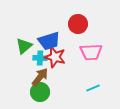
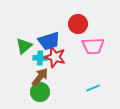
pink trapezoid: moved 2 px right, 6 px up
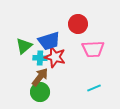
pink trapezoid: moved 3 px down
cyan line: moved 1 px right
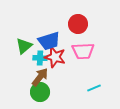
pink trapezoid: moved 10 px left, 2 px down
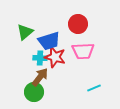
green triangle: moved 1 px right, 14 px up
green circle: moved 6 px left
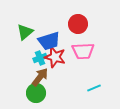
cyan cross: rotated 24 degrees counterclockwise
green circle: moved 2 px right, 1 px down
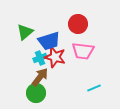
pink trapezoid: rotated 10 degrees clockwise
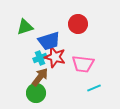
green triangle: moved 5 px up; rotated 24 degrees clockwise
pink trapezoid: moved 13 px down
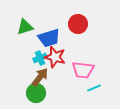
blue trapezoid: moved 3 px up
pink trapezoid: moved 6 px down
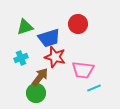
cyan cross: moved 19 px left
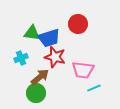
green triangle: moved 7 px right, 6 px down; rotated 24 degrees clockwise
brown arrow: rotated 12 degrees clockwise
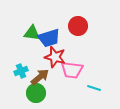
red circle: moved 2 px down
cyan cross: moved 13 px down
pink trapezoid: moved 11 px left
cyan line: rotated 40 degrees clockwise
